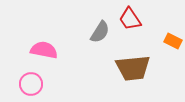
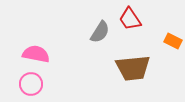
pink semicircle: moved 8 px left, 4 px down
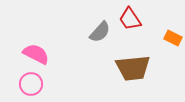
gray semicircle: rotated 10 degrees clockwise
orange rectangle: moved 3 px up
pink semicircle: rotated 16 degrees clockwise
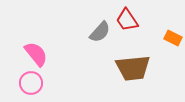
red trapezoid: moved 3 px left, 1 px down
pink semicircle: rotated 24 degrees clockwise
pink circle: moved 1 px up
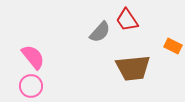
orange rectangle: moved 8 px down
pink semicircle: moved 3 px left, 3 px down
pink circle: moved 3 px down
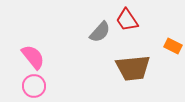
pink circle: moved 3 px right
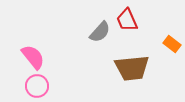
red trapezoid: rotated 10 degrees clockwise
orange rectangle: moved 1 px left, 2 px up; rotated 12 degrees clockwise
brown trapezoid: moved 1 px left
pink circle: moved 3 px right
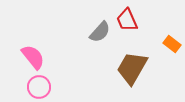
brown trapezoid: rotated 126 degrees clockwise
pink circle: moved 2 px right, 1 px down
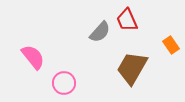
orange rectangle: moved 1 px left, 1 px down; rotated 18 degrees clockwise
pink circle: moved 25 px right, 4 px up
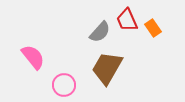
orange rectangle: moved 18 px left, 17 px up
brown trapezoid: moved 25 px left
pink circle: moved 2 px down
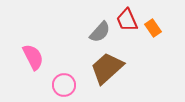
pink semicircle: rotated 12 degrees clockwise
brown trapezoid: rotated 18 degrees clockwise
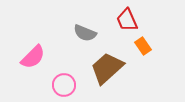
orange rectangle: moved 10 px left, 18 px down
gray semicircle: moved 15 px left, 1 px down; rotated 70 degrees clockwise
pink semicircle: rotated 72 degrees clockwise
